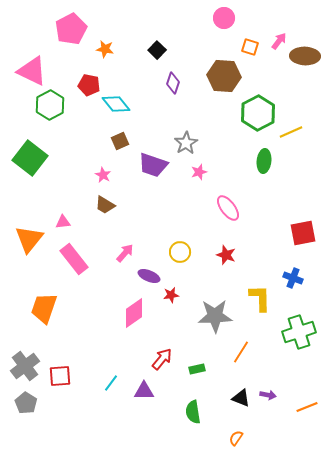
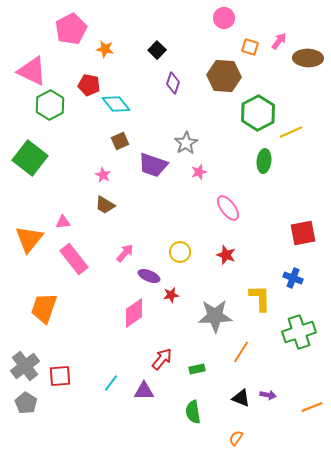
brown ellipse at (305, 56): moved 3 px right, 2 px down
orange line at (307, 407): moved 5 px right
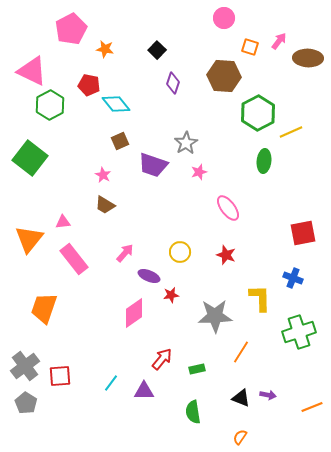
orange semicircle at (236, 438): moved 4 px right, 1 px up
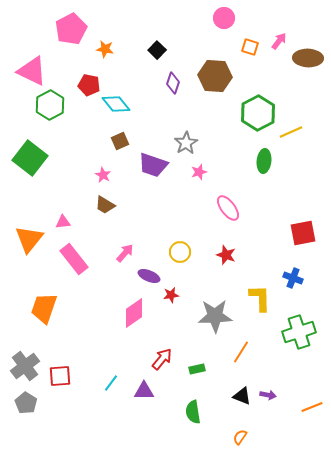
brown hexagon at (224, 76): moved 9 px left
black triangle at (241, 398): moved 1 px right, 2 px up
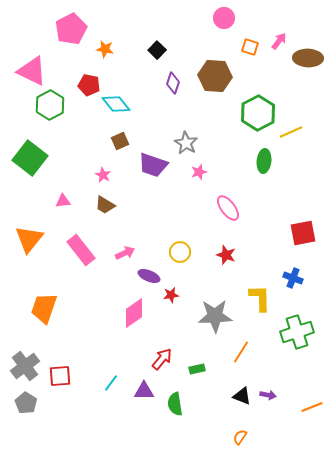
gray star at (186, 143): rotated 10 degrees counterclockwise
pink triangle at (63, 222): moved 21 px up
pink arrow at (125, 253): rotated 24 degrees clockwise
pink rectangle at (74, 259): moved 7 px right, 9 px up
green cross at (299, 332): moved 2 px left
green semicircle at (193, 412): moved 18 px left, 8 px up
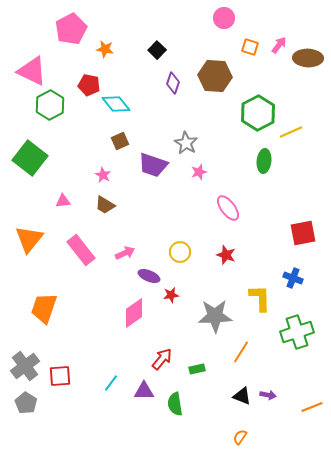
pink arrow at (279, 41): moved 4 px down
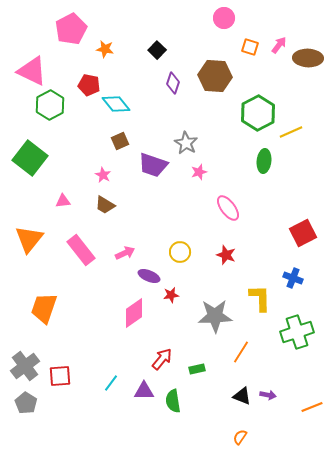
red square at (303, 233): rotated 16 degrees counterclockwise
green semicircle at (175, 404): moved 2 px left, 3 px up
